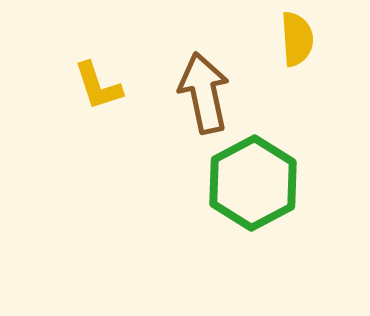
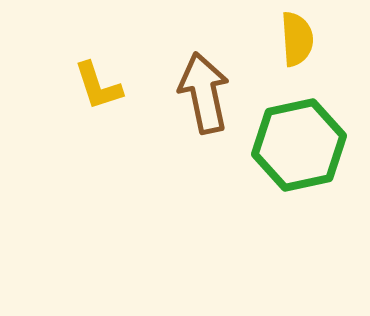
green hexagon: moved 46 px right, 38 px up; rotated 16 degrees clockwise
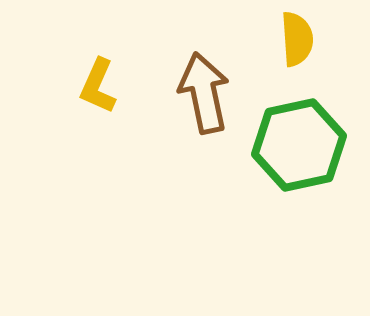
yellow L-shape: rotated 42 degrees clockwise
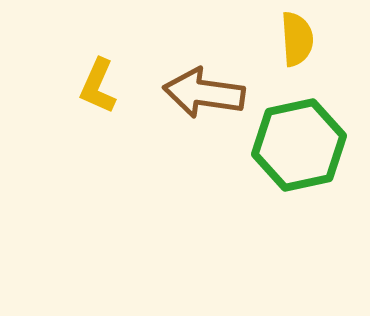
brown arrow: rotated 70 degrees counterclockwise
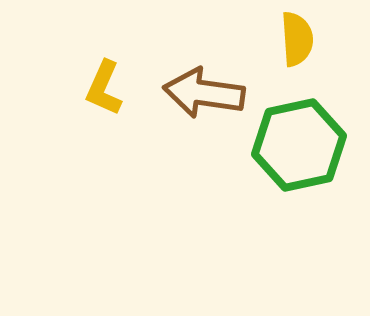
yellow L-shape: moved 6 px right, 2 px down
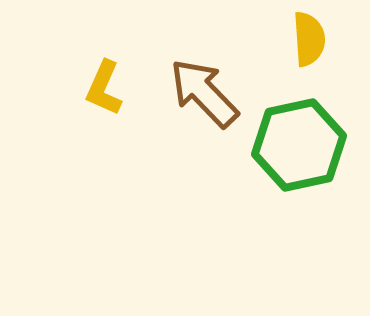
yellow semicircle: moved 12 px right
brown arrow: rotated 38 degrees clockwise
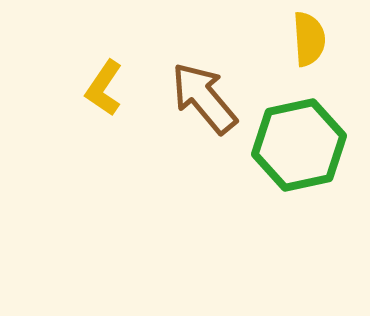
yellow L-shape: rotated 10 degrees clockwise
brown arrow: moved 5 px down; rotated 4 degrees clockwise
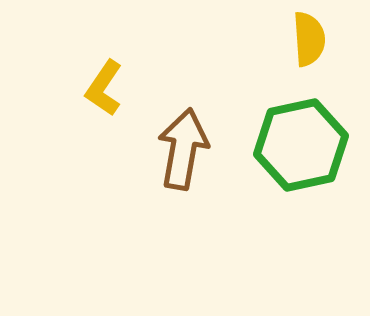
brown arrow: moved 21 px left, 51 px down; rotated 50 degrees clockwise
green hexagon: moved 2 px right
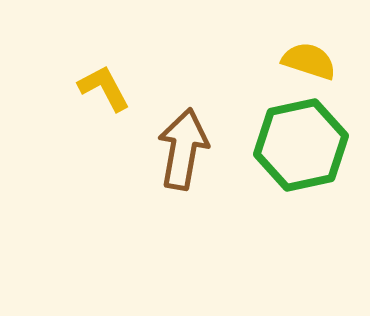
yellow semicircle: moved 22 px down; rotated 68 degrees counterclockwise
yellow L-shape: rotated 118 degrees clockwise
